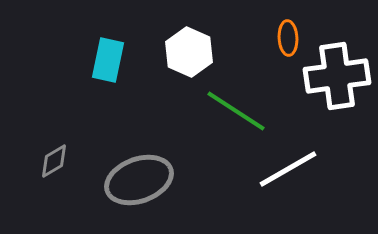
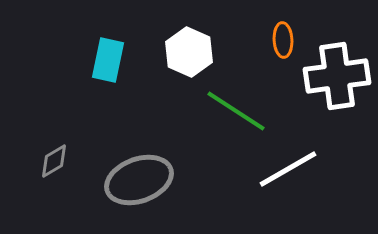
orange ellipse: moved 5 px left, 2 px down
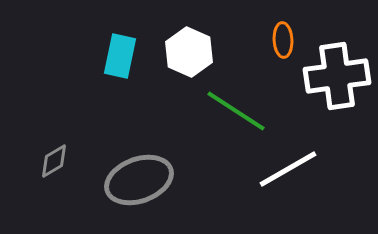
cyan rectangle: moved 12 px right, 4 px up
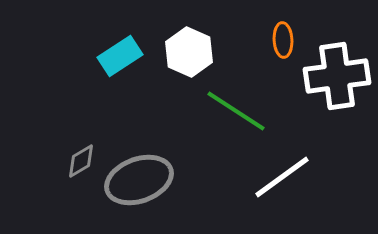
cyan rectangle: rotated 45 degrees clockwise
gray diamond: moved 27 px right
white line: moved 6 px left, 8 px down; rotated 6 degrees counterclockwise
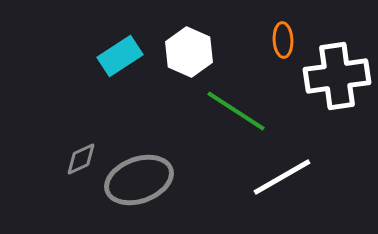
gray diamond: moved 2 px up; rotated 6 degrees clockwise
white line: rotated 6 degrees clockwise
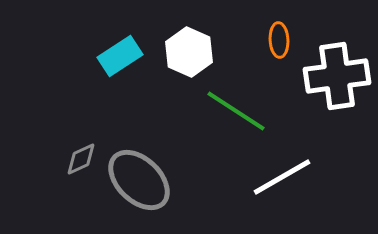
orange ellipse: moved 4 px left
gray ellipse: rotated 64 degrees clockwise
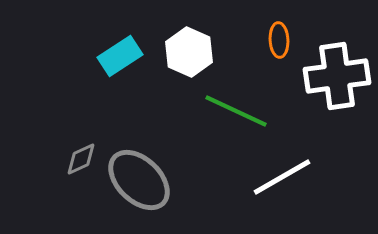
green line: rotated 8 degrees counterclockwise
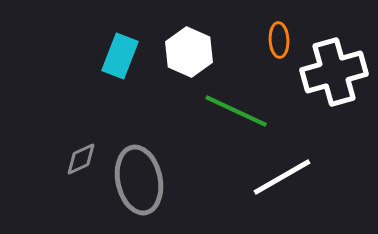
cyan rectangle: rotated 36 degrees counterclockwise
white cross: moved 3 px left, 4 px up; rotated 8 degrees counterclockwise
gray ellipse: rotated 34 degrees clockwise
